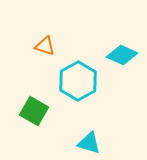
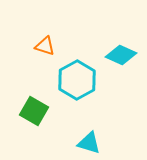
cyan diamond: moved 1 px left
cyan hexagon: moved 1 px left, 1 px up
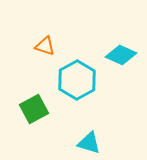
green square: moved 2 px up; rotated 32 degrees clockwise
